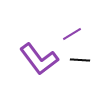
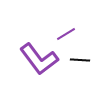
purple line: moved 6 px left
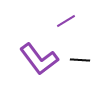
purple line: moved 13 px up
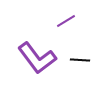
purple L-shape: moved 2 px left, 1 px up
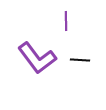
purple line: rotated 60 degrees counterclockwise
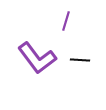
purple line: rotated 18 degrees clockwise
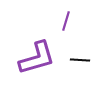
purple L-shape: rotated 69 degrees counterclockwise
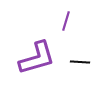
black line: moved 2 px down
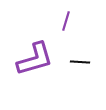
purple L-shape: moved 2 px left, 1 px down
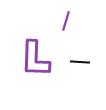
purple L-shape: rotated 108 degrees clockwise
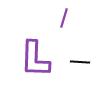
purple line: moved 2 px left, 3 px up
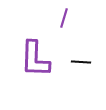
black line: moved 1 px right
